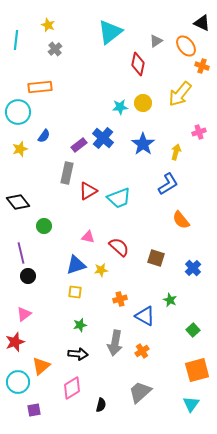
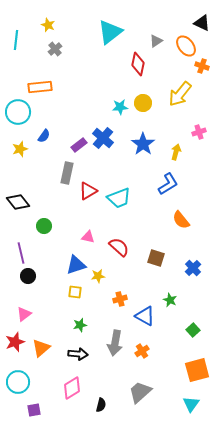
yellow star at (101, 270): moved 3 px left, 6 px down
orange triangle at (41, 366): moved 18 px up
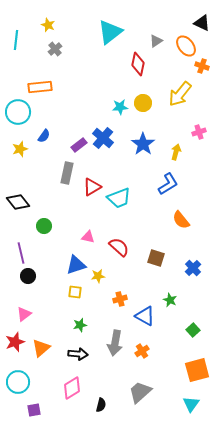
red triangle at (88, 191): moved 4 px right, 4 px up
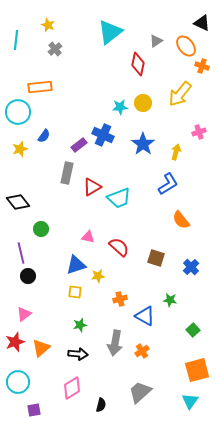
blue cross at (103, 138): moved 3 px up; rotated 15 degrees counterclockwise
green circle at (44, 226): moved 3 px left, 3 px down
blue cross at (193, 268): moved 2 px left, 1 px up
green star at (170, 300): rotated 16 degrees counterclockwise
cyan triangle at (191, 404): moved 1 px left, 3 px up
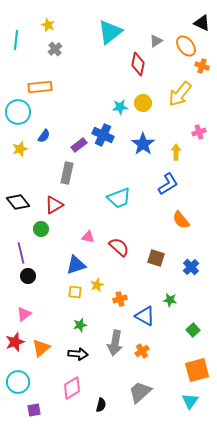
yellow arrow at (176, 152): rotated 14 degrees counterclockwise
red triangle at (92, 187): moved 38 px left, 18 px down
yellow star at (98, 276): moved 1 px left, 9 px down; rotated 16 degrees counterclockwise
